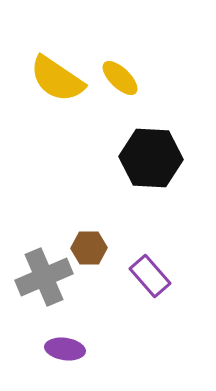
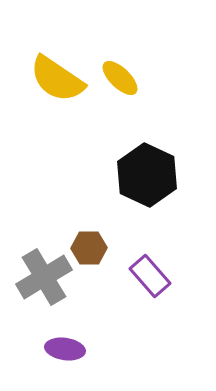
black hexagon: moved 4 px left, 17 px down; rotated 22 degrees clockwise
gray cross: rotated 8 degrees counterclockwise
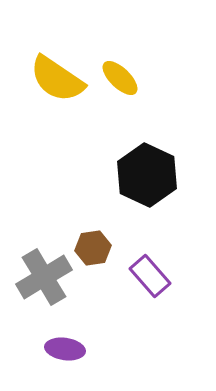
brown hexagon: moved 4 px right; rotated 8 degrees counterclockwise
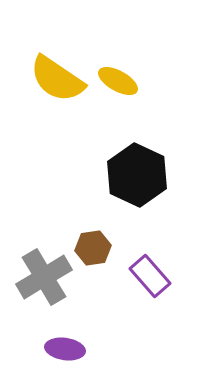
yellow ellipse: moved 2 px left, 3 px down; rotated 15 degrees counterclockwise
black hexagon: moved 10 px left
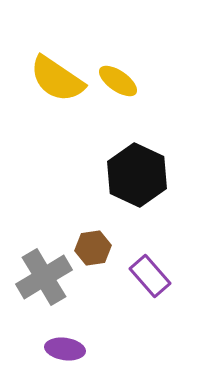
yellow ellipse: rotated 6 degrees clockwise
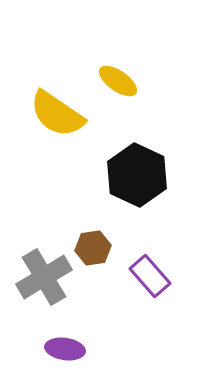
yellow semicircle: moved 35 px down
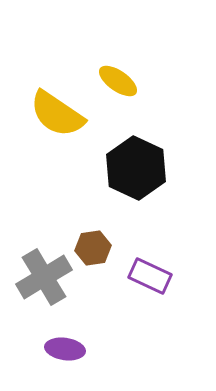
black hexagon: moved 1 px left, 7 px up
purple rectangle: rotated 24 degrees counterclockwise
